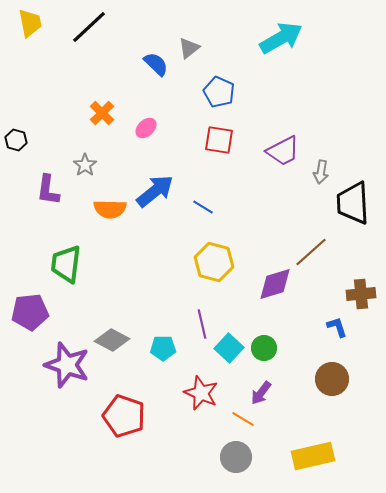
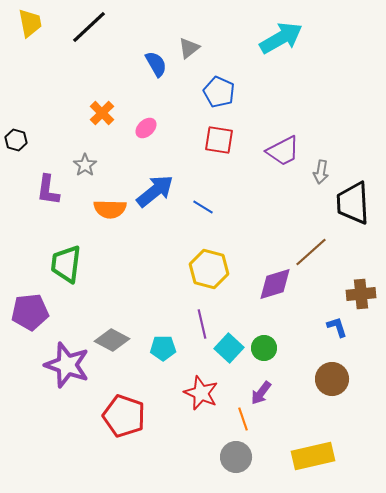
blue semicircle: rotated 16 degrees clockwise
yellow hexagon: moved 5 px left, 7 px down
orange line: rotated 40 degrees clockwise
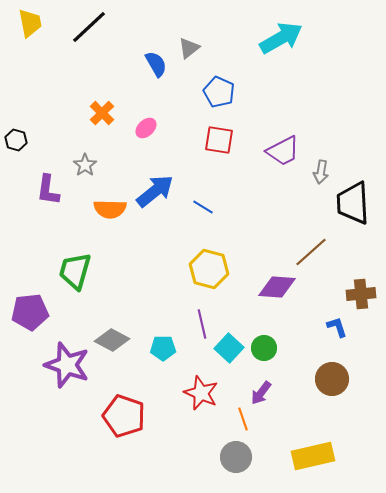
green trapezoid: moved 9 px right, 7 px down; rotated 9 degrees clockwise
purple diamond: moved 2 px right, 3 px down; rotated 21 degrees clockwise
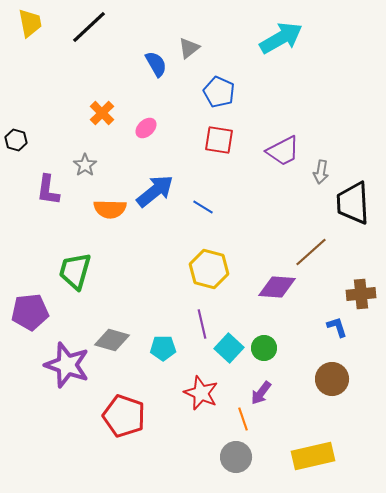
gray diamond: rotated 12 degrees counterclockwise
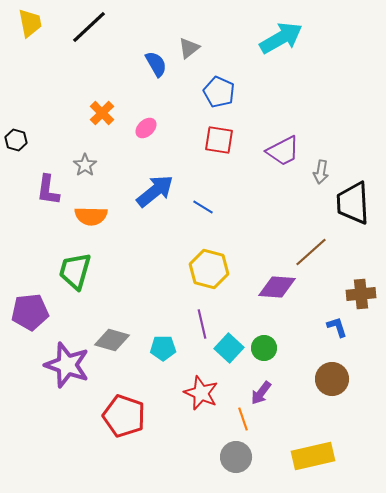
orange semicircle: moved 19 px left, 7 px down
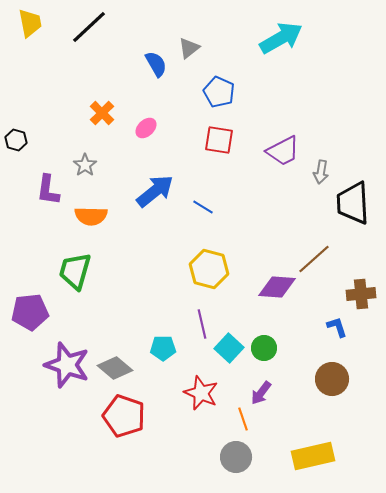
brown line: moved 3 px right, 7 px down
gray diamond: moved 3 px right, 28 px down; rotated 24 degrees clockwise
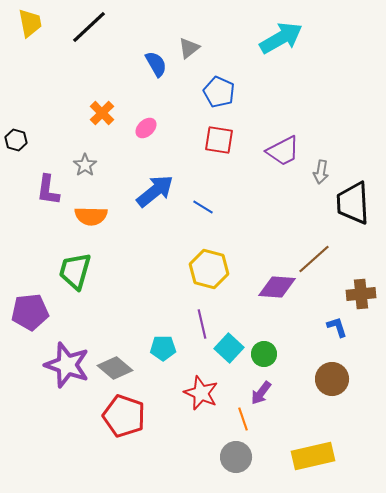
green circle: moved 6 px down
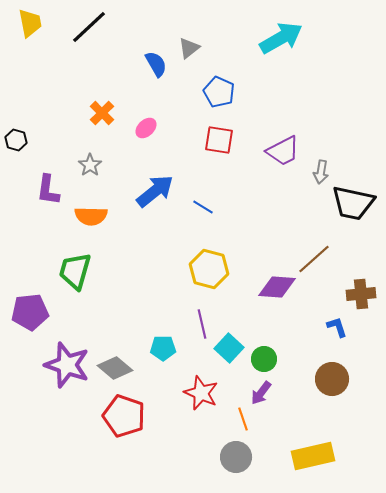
gray star: moved 5 px right
black trapezoid: rotated 75 degrees counterclockwise
green circle: moved 5 px down
